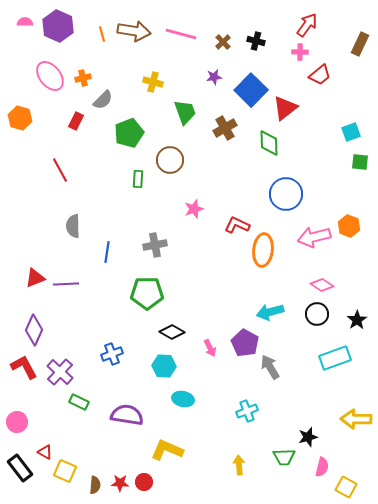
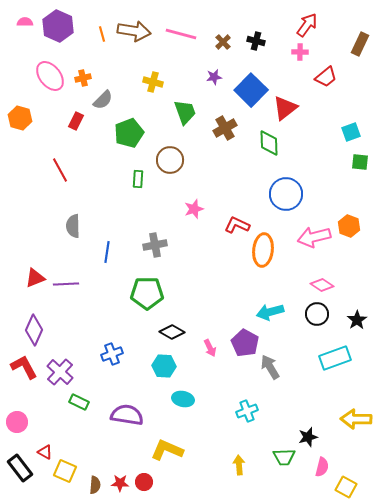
red trapezoid at (320, 75): moved 6 px right, 2 px down
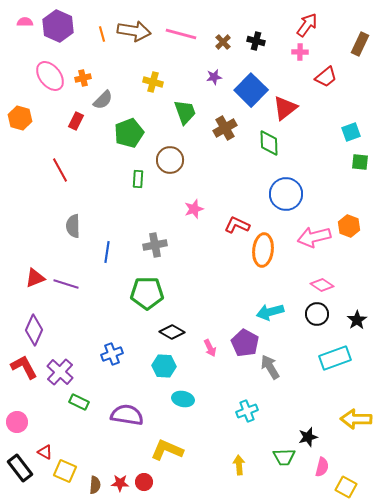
purple line at (66, 284): rotated 20 degrees clockwise
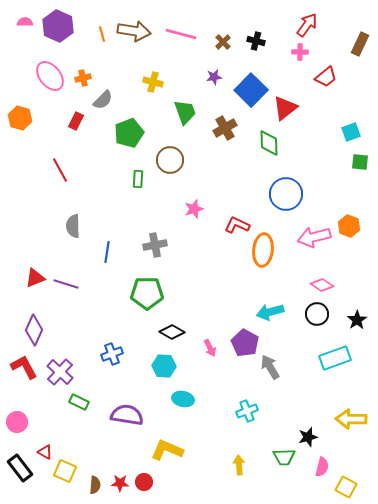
yellow arrow at (356, 419): moved 5 px left
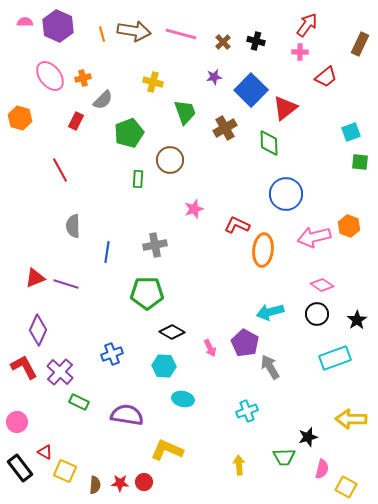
purple diamond at (34, 330): moved 4 px right
pink semicircle at (322, 467): moved 2 px down
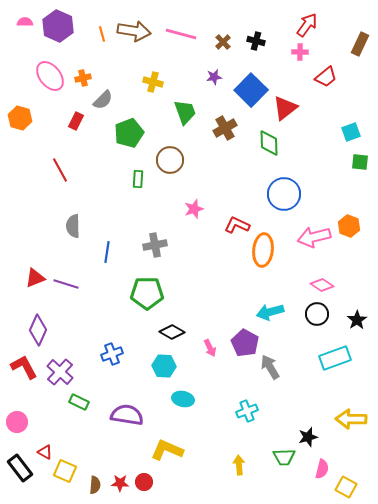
blue circle at (286, 194): moved 2 px left
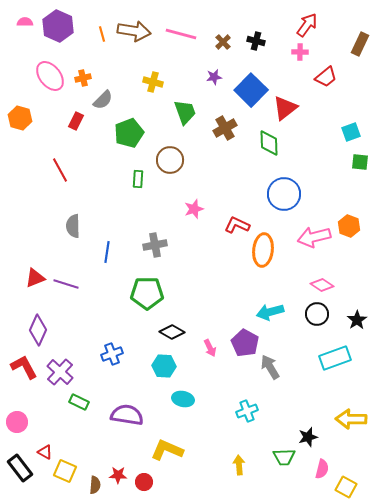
red star at (120, 483): moved 2 px left, 8 px up
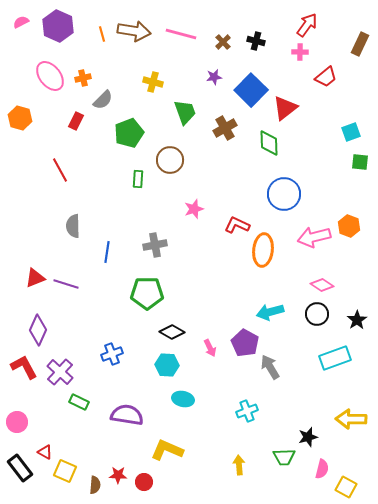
pink semicircle at (25, 22): moved 4 px left; rotated 28 degrees counterclockwise
cyan hexagon at (164, 366): moved 3 px right, 1 px up
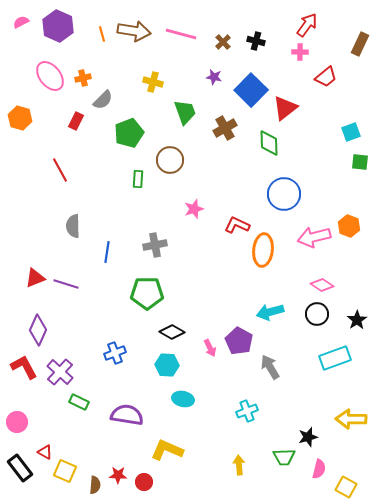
purple star at (214, 77): rotated 21 degrees clockwise
purple pentagon at (245, 343): moved 6 px left, 2 px up
blue cross at (112, 354): moved 3 px right, 1 px up
pink semicircle at (322, 469): moved 3 px left
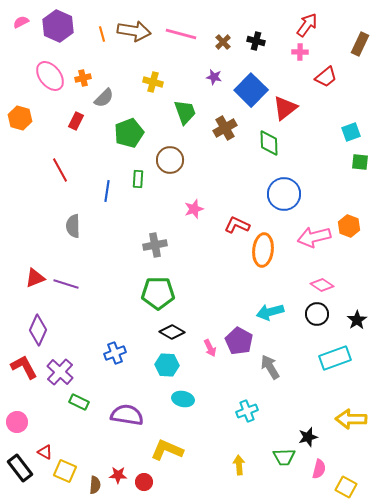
gray semicircle at (103, 100): moved 1 px right, 2 px up
blue line at (107, 252): moved 61 px up
green pentagon at (147, 293): moved 11 px right
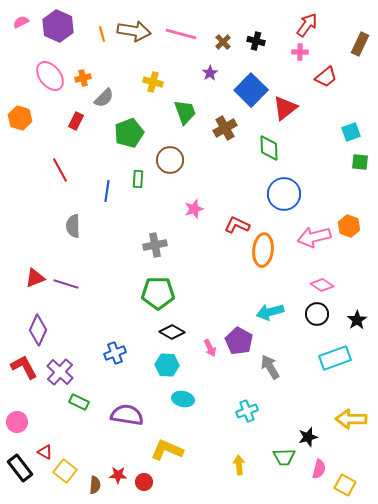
purple star at (214, 77): moved 4 px left, 4 px up; rotated 28 degrees clockwise
green diamond at (269, 143): moved 5 px down
yellow square at (65, 471): rotated 15 degrees clockwise
yellow square at (346, 487): moved 1 px left, 2 px up
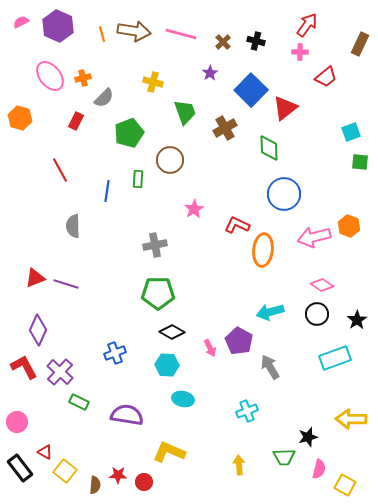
pink star at (194, 209): rotated 12 degrees counterclockwise
yellow L-shape at (167, 450): moved 2 px right, 2 px down
